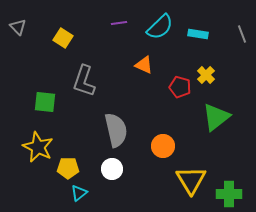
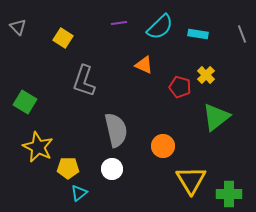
green square: moved 20 px left; rotated 25 degrees clockwise
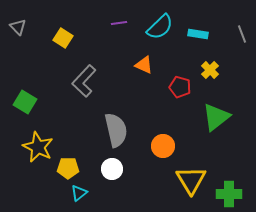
yellow cross: moved 4 px right, 5 px up
gray L-shape: rotated 24 degrees clockwise
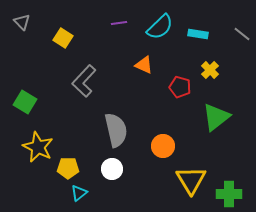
gray triangle: moved 4 px right, 5 px up
gray line: rotated 30 degrees counterclockwise
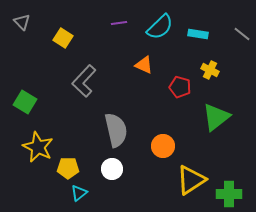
yellow cross: rotated 18 degrees counterclockwise
yellow triangle: rotated 28 degrees clockwise
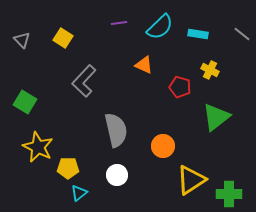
gray triangle: moved 18 px down
white circle: moved 5 px right, 6 px down
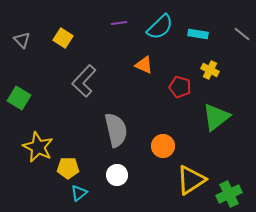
green square: moved 6 px left, 4 px up
green cross: rotated 25 degrees counterclockwise
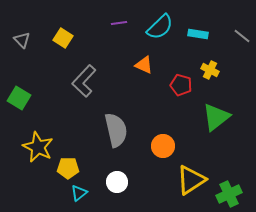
gray line: moved 2 px down
red pentagon: moved 1 px right, 2 px up
white circle: moved 7 px down
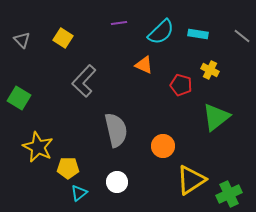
cyan semicircle: moved 1 px right, 5 px down
